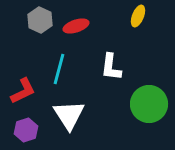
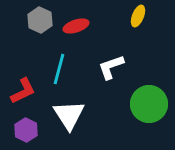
white L-shape: rotated 64 degrees clockwise
purple hexagon: rotated 15 degrees counterclockwise
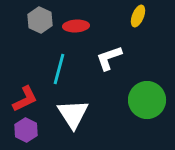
red ellipse: rotated 15 degrees clockwise
white L-shape: moved 2 px left, 9 px up
red L-shape: moved 2 px right, 8 px down
green circle: moved 2 px left, 4 px up
white triangle: moved 4 px right, 1 px up
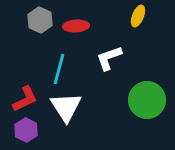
white triangle: moved 7 px left, 7 px up
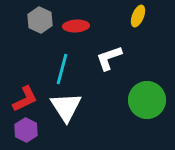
cyan line: moved 3 px right
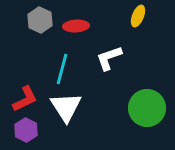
green circle: moved 8 px down
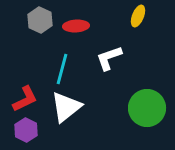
white triangle: rotated 24 degrees clockwise
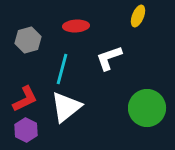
gray hexagon: moved 12 px left, 20 px down; rotated 20 degrees clockwise
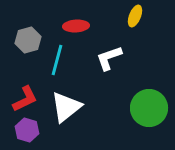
yellow ellipse: moved 3 px left
cyan line: moved 5 px left, 9 px up
green circle: moved 2 px right
purple hexagon: moved 1 px right; rotated 10 degrees counterclockwise
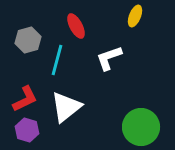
red ellipse: rotated 65 degrees clockwise
green circle: moved 8 px left, 19 px down
